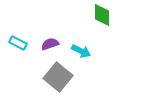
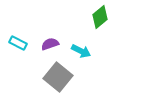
green diamond: moved 2 px left, 2 px down; rotated 50 degrees clockwise
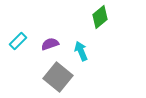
cyan rectangle: moved 2 px up; rotated 72 degrees counterclockwise
cyan arrow: rotated 138 degrees counterclockwise
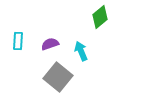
cyan rectangle: rotated 42 degrees counterclockwise
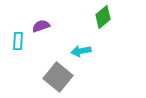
green diamond: moved 3 px right
purple semicircle: moved 9 px left, 18 px up
cyan arrow: rotated 78 degrees counterclockwise
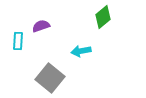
gray square: moved 8 px left, 1 px down
